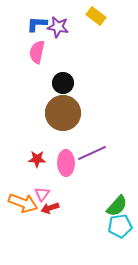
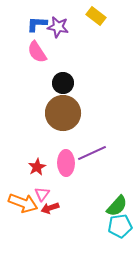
pink semicircle: rotated 45 degrees counterclockwise
red star: moved 8 px down; rotated 30 degrees counterclockwise
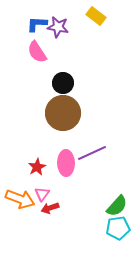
orange arrow: moved 3 px left, 4 px up
cyan pentagon: moved 2 px left, 2 px down
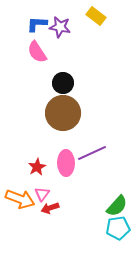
purple star: moved 2 px right
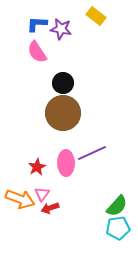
purple star: moved 1 px right, 2 px down
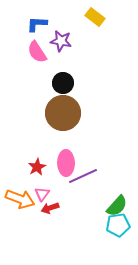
yellow rectangle: moved 1 px left, 1 px down
purple star: moved 12 px down
purple line: moved 9 px left, 23 px down
cyan pentagon: moved 3 px up
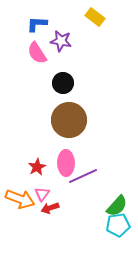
pink semicircle: moved 1 px down
brown circle: moved 6 px right, 7 px down
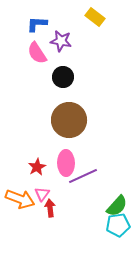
black circle: moved 6 px up
red arrow: rotated 102 degrees clockwise
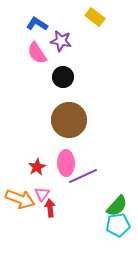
blue L-shape: rotated 30 degrees clockwise
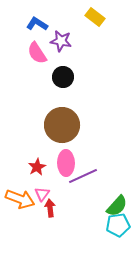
brown circle: moved 7 px left, 5 px down
